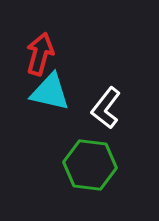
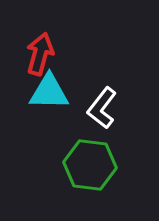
cyan triangle: moved 1 px left; rotated 12 degrees counterclockwise
white L-shape: moved 4 px left
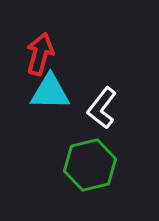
cyan triangle: moved 1 px right
green hexagon: rotated 21 degrees counterclockwise
